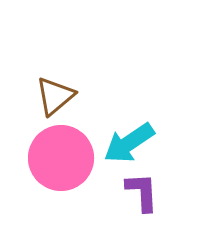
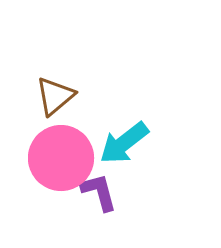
cyan arrow: moved 5 px left; rotated 4 degrees counterclockwise
purple L-shape: moved 43 px left; rotated 12 degrees counterclockwise
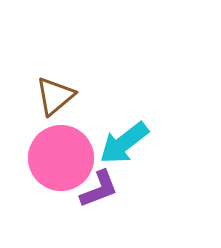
purple L-shape: moved 3 px up; rotated 84 degrees clockwise
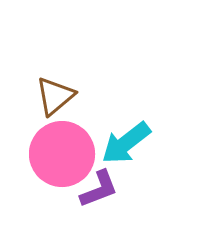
cyan arrow: moved 2 px right
pink circle: moved 1 px right, 4 px up
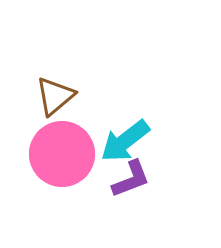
cyan arrow: moved 1 px left, 2 px up
purple L-shape: moved 32 px right, 10 px up
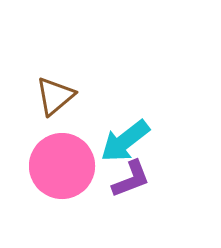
pink circle: moved 12 px down
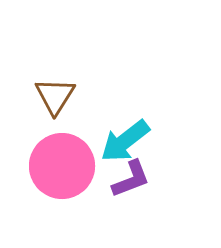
brown triangle: rotated 18 degrees counterclockwise
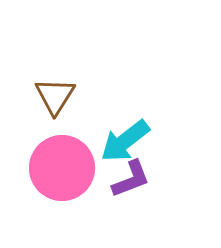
pink circle: moved 2 px down
